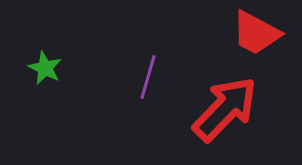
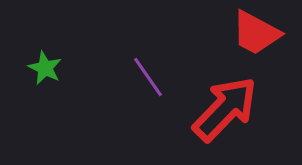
purple line: rotated 51 degrees counterclockwise
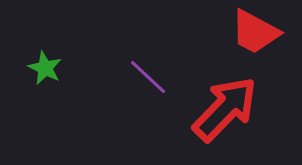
red trapezoid: moved 1 px left, 1 px up
purple line: rotated 12 degrees counterclockwise
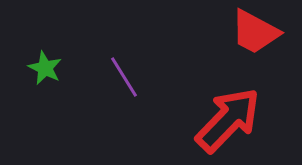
purple line: moved 24 px left; rotated 15 degrees clockwise
red arrow: moved 3 px right, 11 px down
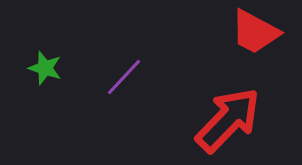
green star: rotated 8 degrees counterclockwise
purple line: rotated 75 degrees clockwise
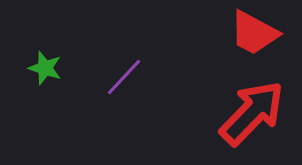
red trapezoid: moved 1 px left, 1 px down
red arrow: moved 24 px right, 7 px up
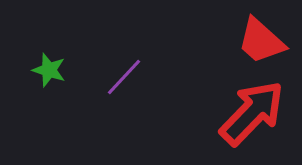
red trapezoid: moved 7 px right, 8 px down; rotated 14 degrees clockwise
green star: moved 4 px right, 2 px down
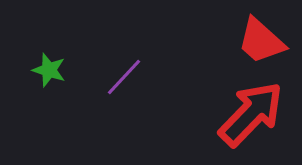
red arrow: moved 1 px left, 1 px down
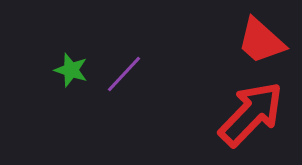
green star: moved 22 px right
purple line: moved 3 px up
